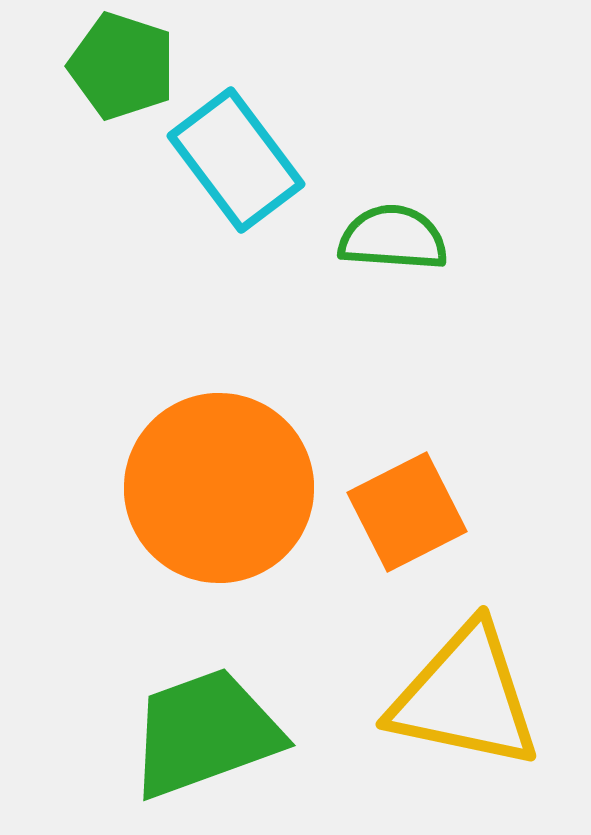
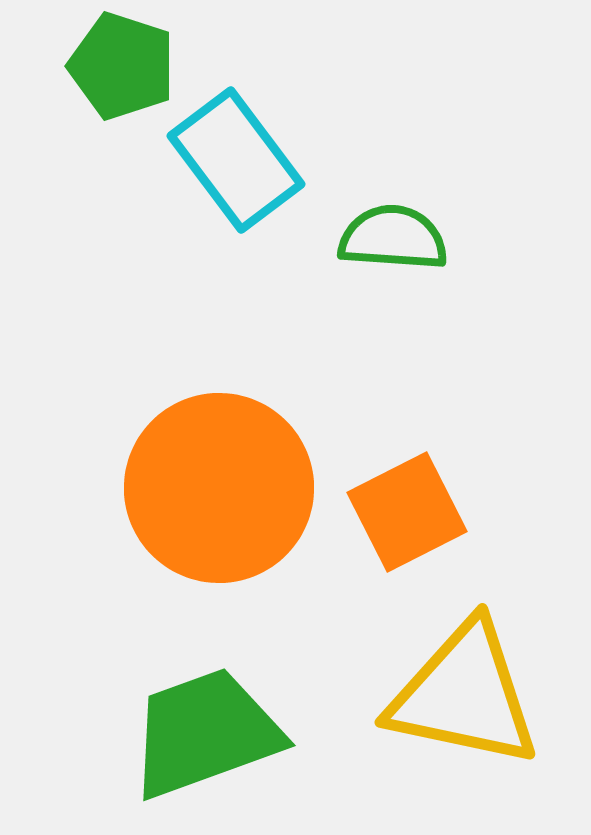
yellow triangle: moved 1 px left, 2 px up
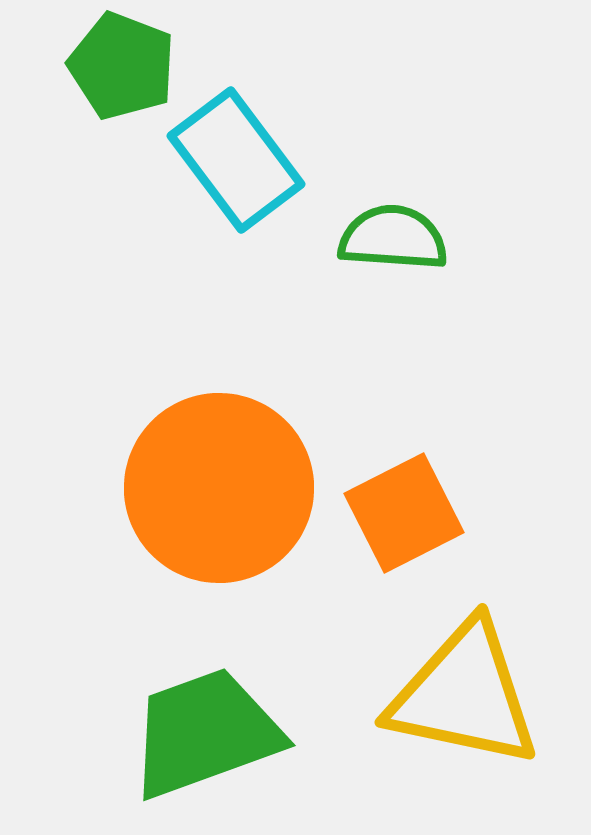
green pentagon: rotated 3 degrees clockwise
orange square: moved 3 px left, 1 px down
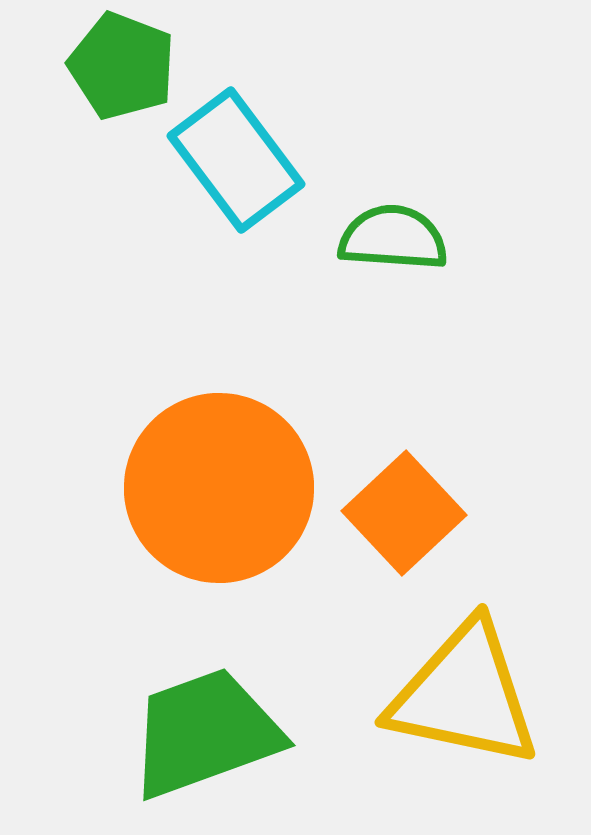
orange square: rotated 16 degrees counterclockwise
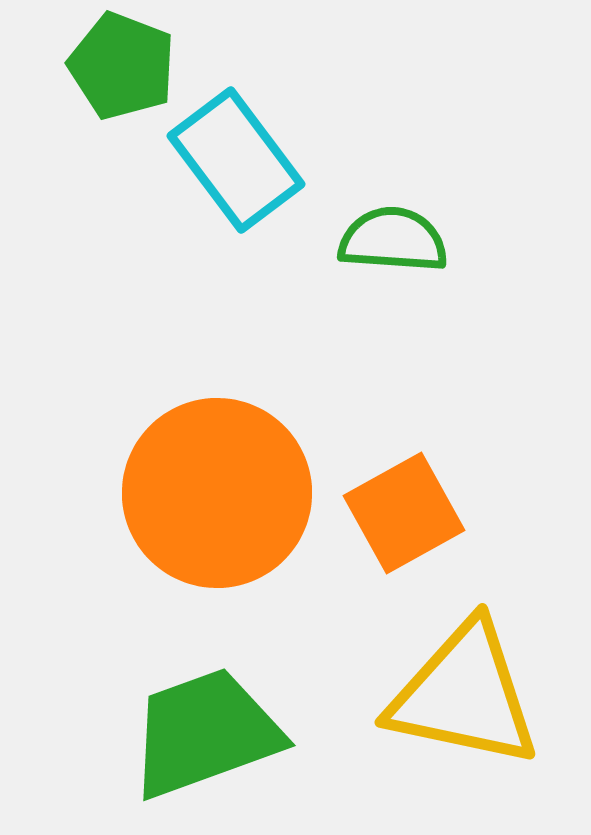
green semicircle: moved 2 px down
orange circle: moved 2 px left, 5 px down
orange square: rotated 14 degrees clockwise
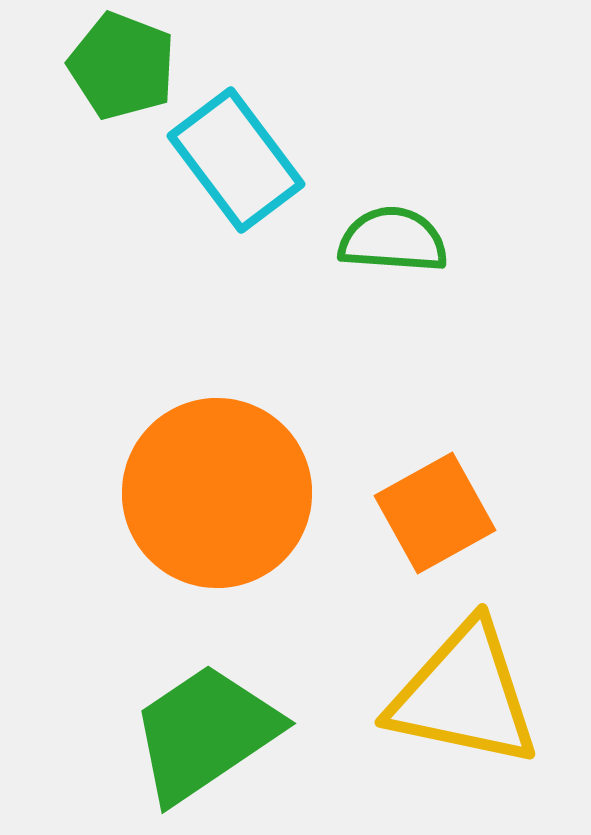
orange square: moved 31 px right
green trapezoid: rotated 14 degrees counterclockwise
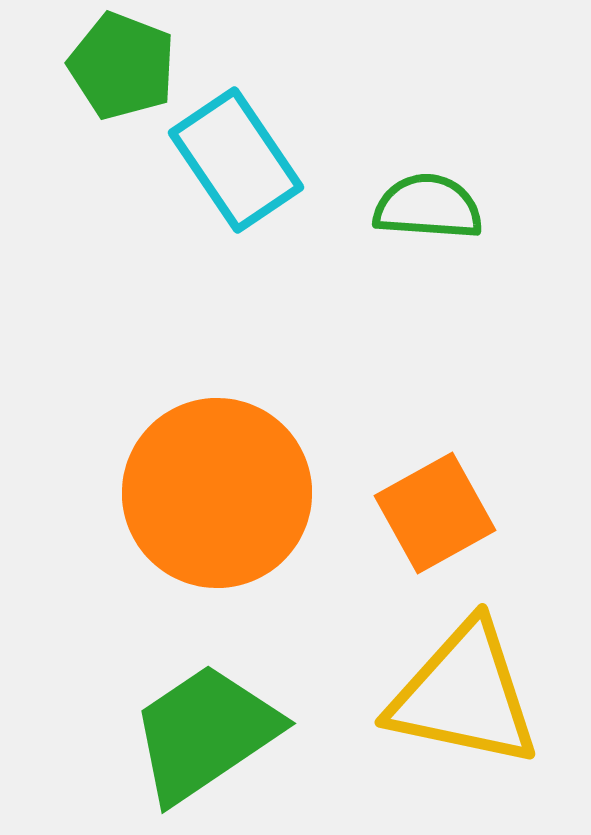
cyan rectangle: rotated 3 degrees clockwise
green semicircle: moved 35 px right, 33 px up
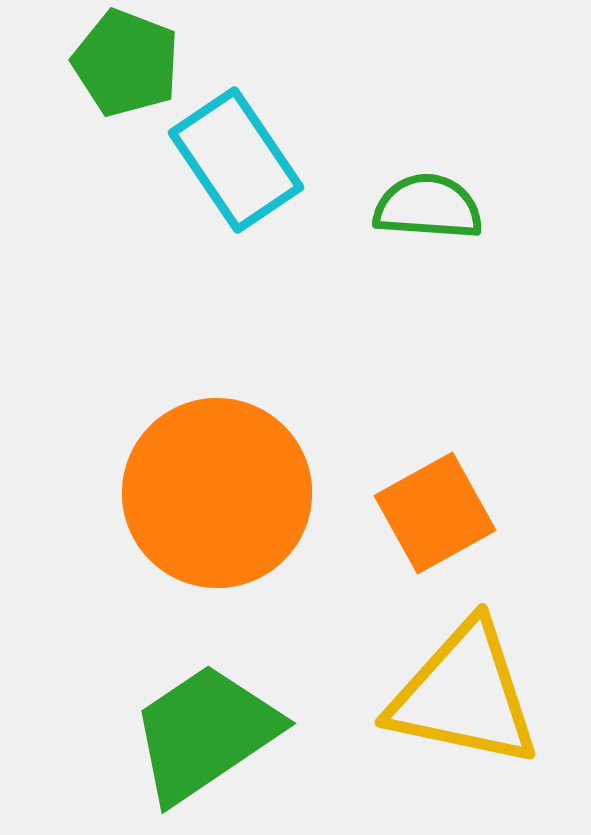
green pentagon: moved 4 px right, 3 px up
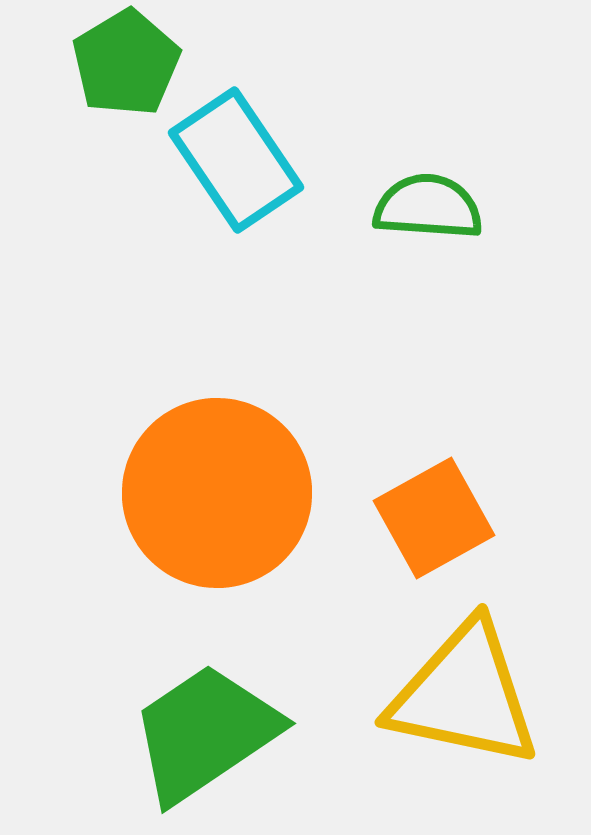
green pentagon: rotated 20 degrees clockwise
orange square: moved 1 px left, 5 px down
